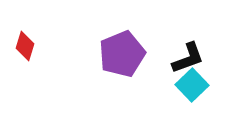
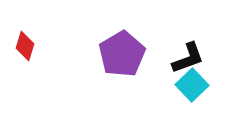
purple pentagon: rotated 9 degrees counterclockwise
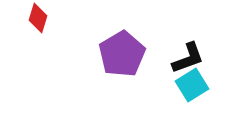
red diamond: moved 13 px right, 28 px up
cyan square: rotated 12 degrees clockwise
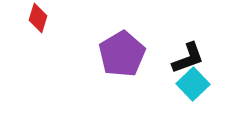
cyan square: moved 1 px right, 1 px up; rotated 12 degrees counterclockwise
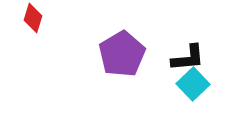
red diamond: moved 5 px left
black L-shape: rotated 15 degrees clockwise
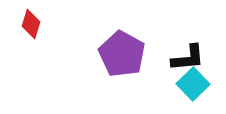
red diamond: moved 2 px left, 6 px down
purple pentagon: rotated 12 degrees counterclockwise
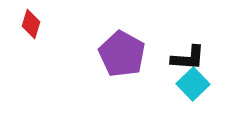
black L-shape: rotated 9 degrees clockwise
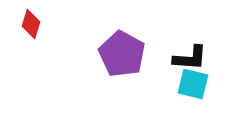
black L-shape: moved 2 px right
cyan square: rotated 32 degrees counterclockwise
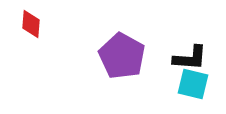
red diamond: rotated 12 degrees counterclockwise
purple pentagon: moved 2 px down
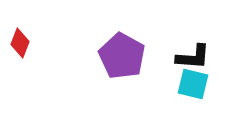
red diamond: moved 11 px left, 19 px down; rotated 16 degrees clockwise
black L-shape: moved 3 px right, 1 px up
